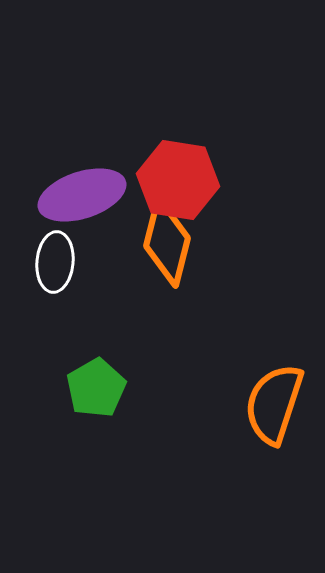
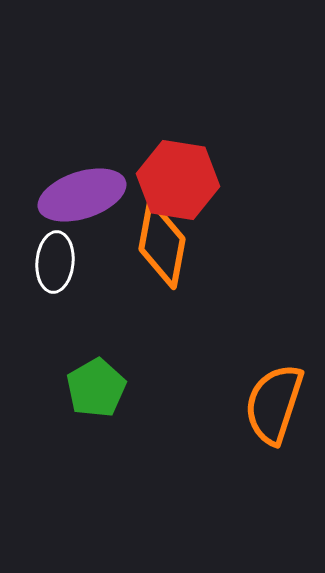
orange diamond: moved 5 px left, 2 px down; rotated 4 degrees counterclockwise
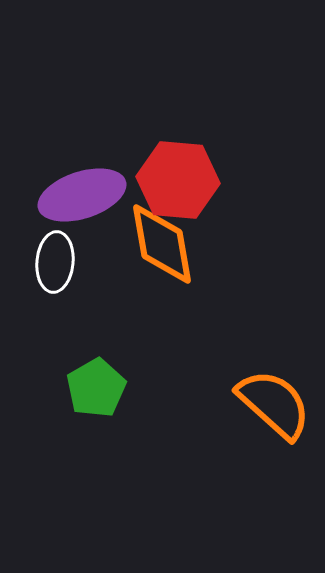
red hexagon: rotated 4 degrees counterclockwise
orange diamond: rotated 20 degrees counterclockwise
orange semicircle: rotated 114 degrees clockwise
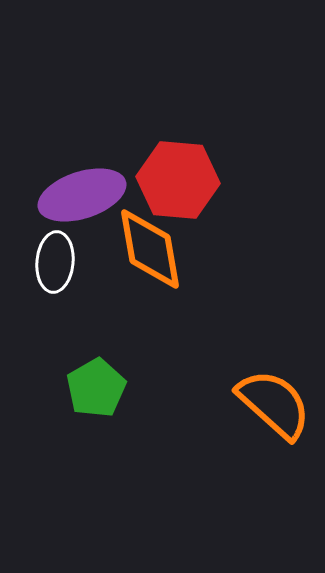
orange diamond: moved 12 px left, 5 px down
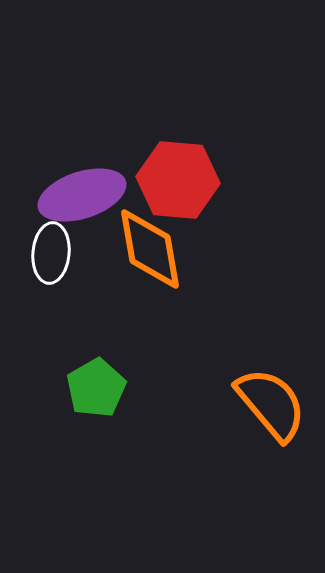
white ellipse: moved 4 px left, 9 px up
orange semicircle: moved 3 px left; rotated 8 degrees clockwise
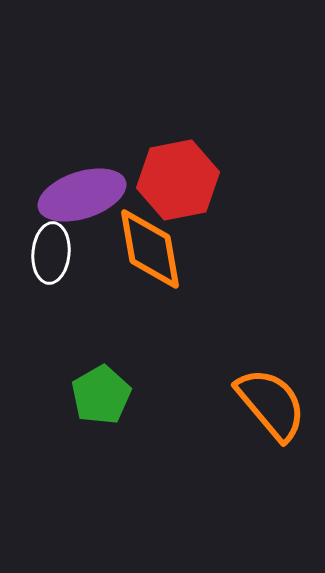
red hexagon: rotated 16 degrees counterclockwise
green pentagon: moved 5 px right, 7 px down
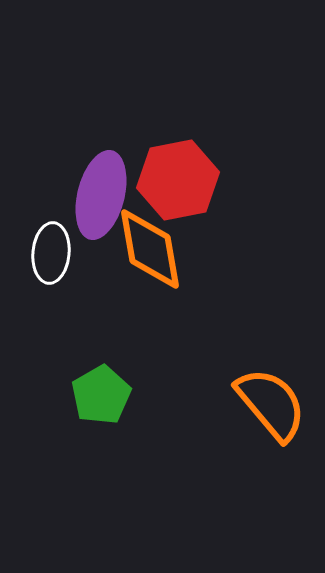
purple ellipse: moved 19 px right; rotated 58 degrees counterclockwise
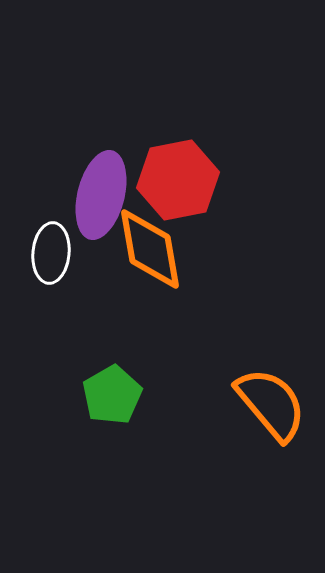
green pentagon: moved 11 px right
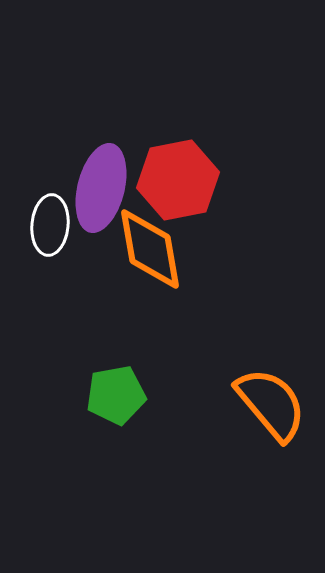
purple ellipse: moved 7 px up
white ellipse: moved 1 px left, 28 px up
green pentagon: moved 4 px right; rotated 20 degrees clockwise
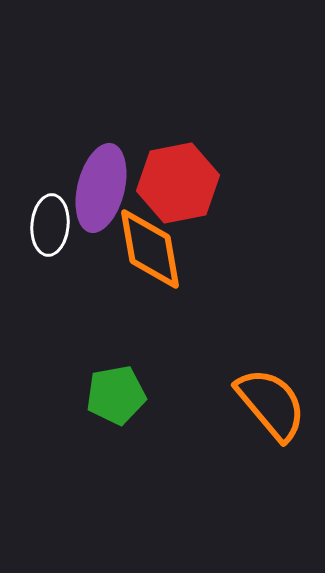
red hexagon: moved 3 px down
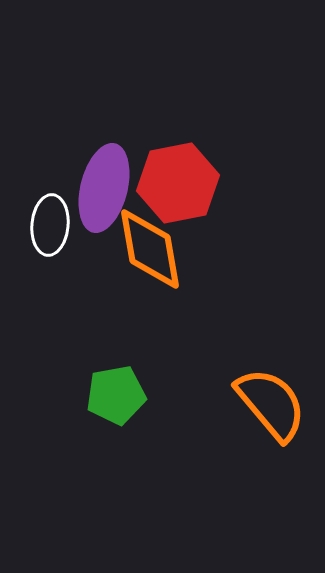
purple ellipse: moved 3 px right
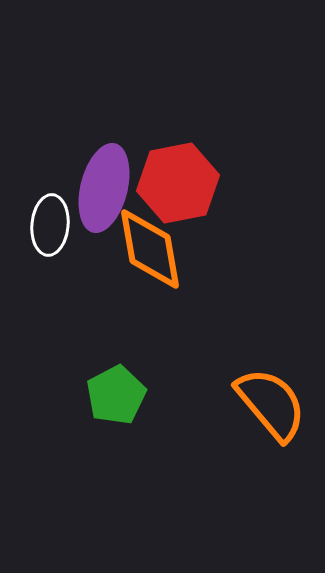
green pentagon: rotated 18 degrees counterclockwise
